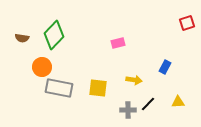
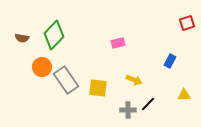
blue rectangle: moved 5 px right, 6 px up
yellow arrow: rotated 14 degrees clockwise
gray rectangle: moved 7 px right, 8 px up; rotated 44 degrees clockwise
yellow triangle: moved 6 px right, 7 px up
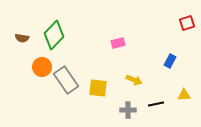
black line: moved 8 px right; rotated 35 degrees clockwise
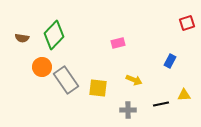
black line: moved 5 px right
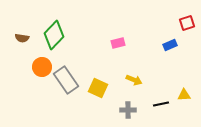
blue rectangle: moved 16 px up; rotated 40 degrees clockwise
yellow square: rotated 18 degrees clockwise
